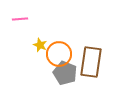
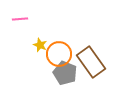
brown rectangle: rotated 44 degrees counterclockwise
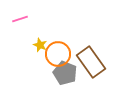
pink line: rotated 14 degrees counterclockwise
orange circle: moved 1 px left
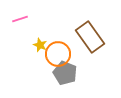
brown rectangle: moved 1 px left, 25 px up
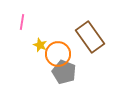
pink line: moved 2 px right, 3 px down; rotated 63 degrees counterclockwise
gray pentagon: moved 1 px left, 1 px up
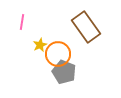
brown rectangle: moved 4 px left, 10 px up
yellow star: rotated 24 degrees clockwise
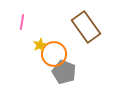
orange circle: moved 4 px left
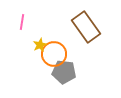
gray pentagon: rotated 15 degrees counterclockwise
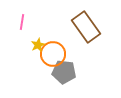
yellow star: moved 2 px left
orange circle: moved 1 px left
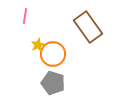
pink line: moved 3 px right, 6 px up
brown rectangle: moved 2 px right
gray pentagon: moved 11 px left, 11 px down; rotated 10 degrees clockwise
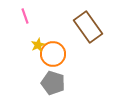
pink line: rotated 28 degrees counterclockwise
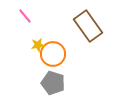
pink line: rotated 21 degrees counterclockwise
brown rectangle: moved 1 px up
yellow star: rotated 16 degrees clockwise
